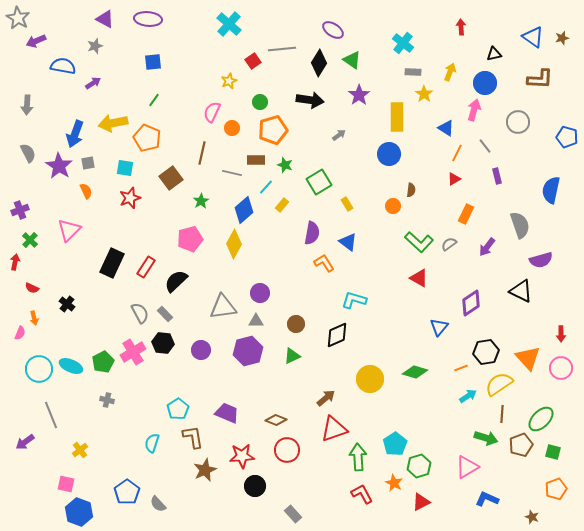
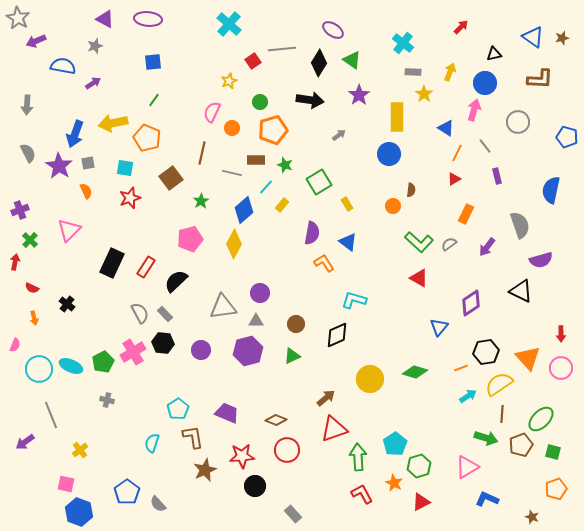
red arrow at (461, 27): rotated 49 degrees clockwise
pink semicircle at (20, 333): moved 5 px left, 12 px down
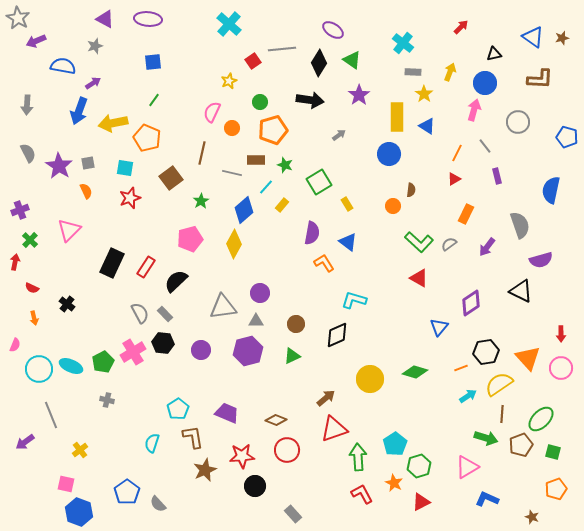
blue triangle at (446, 128): moved 19 px left, 2 px up
blue arrow at (75, 134): moved 4 px right, 23 px up
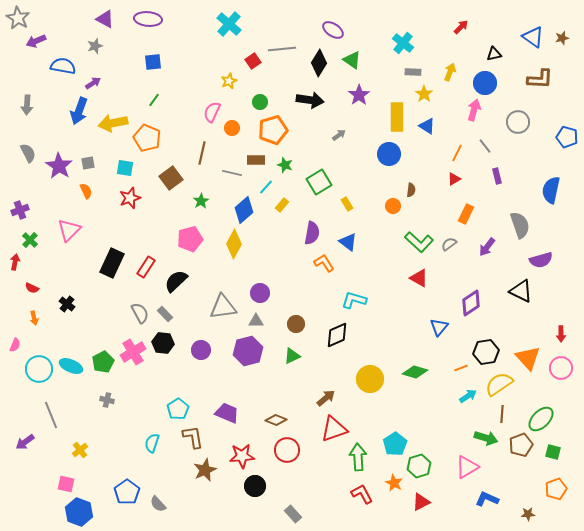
brown star at (532, 517): moved 4 px left, 3 px up; rotated 24 degrees counterclockwise
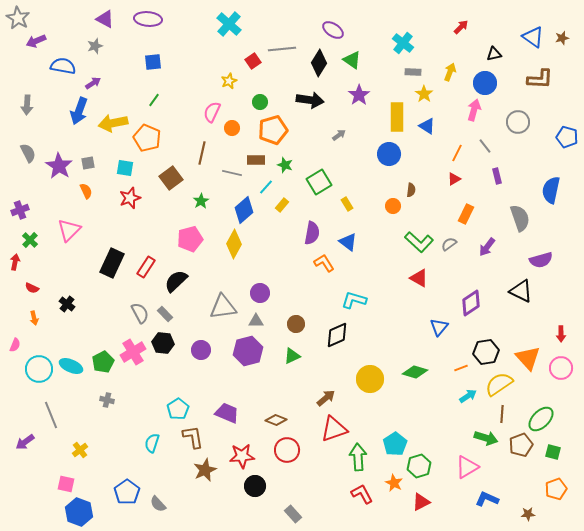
gray semicircle at (520, 225): moved 7 px up
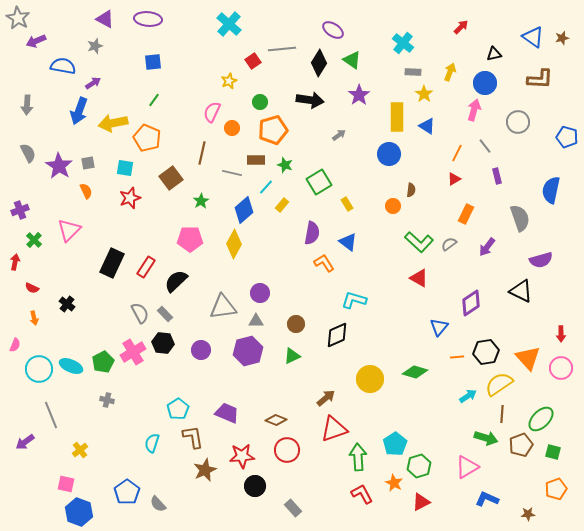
pink pentagon at (190, 239): rotated 15 degrees clockwise
green cross at (30, 240): moved 4 px right
orange line at (461, 368): moved 4 px left, 11 px up; rotated 16 degrees clockwise
gray rectangle at (293, 514): moved 6 px up
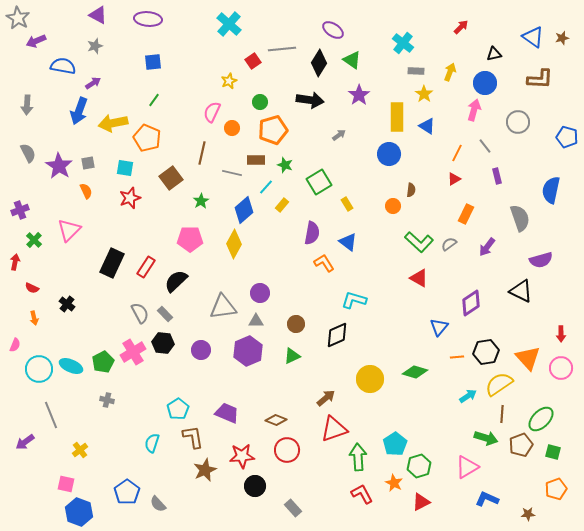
purple triangle at (105, 19): moved 7 px left, 4 px up
gray rectangle at (413, 72): moved 3 px right, 1 px up
purple hexagon at (248, 351): rotated 8 degrees counterclockwise
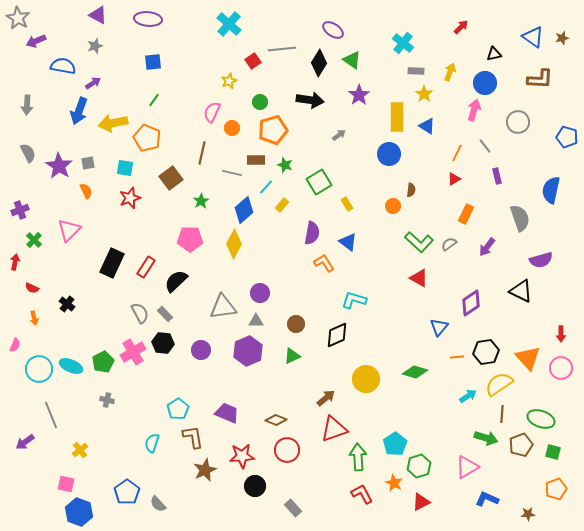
yellow circle at (370, 379): moved 4 px left
green ellipse at (541, 419): rotated 64 degrees clockwise
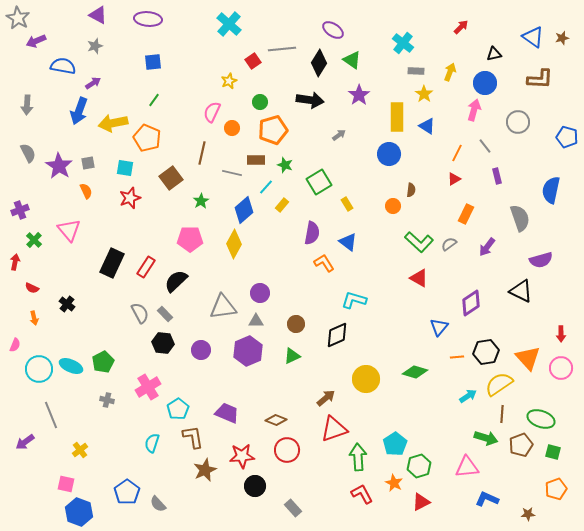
pink triangle at (69, 230): rotated 25 degrees counterclockwise
pink cross at (133, 352): moved 15 px right, 35 px down
pink triangle at (467, 467): rotated 25 degrees clockwise
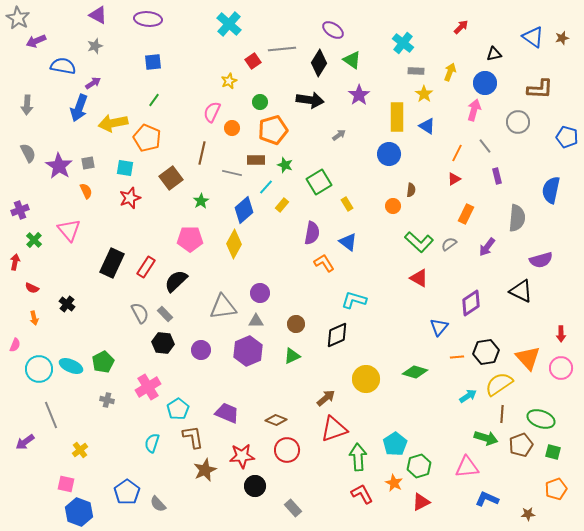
brown L-shape at (540, 79): moved 10 px down
blue arrow at (79, 111): moved 3 px up
gray semicircle at (520, 218): moved 3 px left; rotated 24 degrees clockwise
